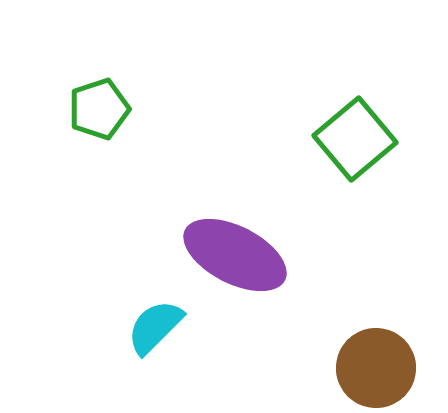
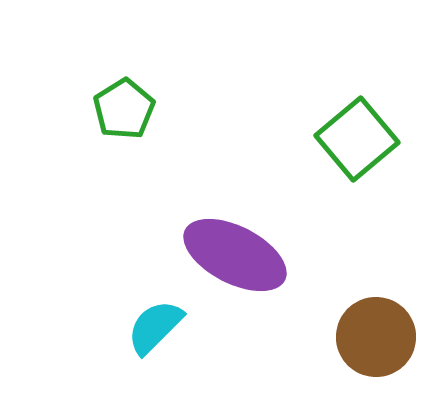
green pentagon: moved 25 px right; rotated 14 degrees counterclockwise
green square: moved 2 px right
brown circle: moved 31 px up
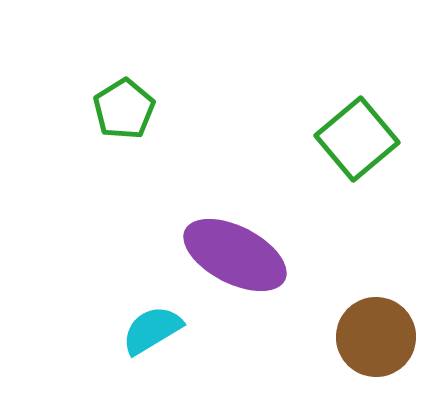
cyan semicircle: moved 3 px left, 3 px down; rotated 14 degrees clockwise
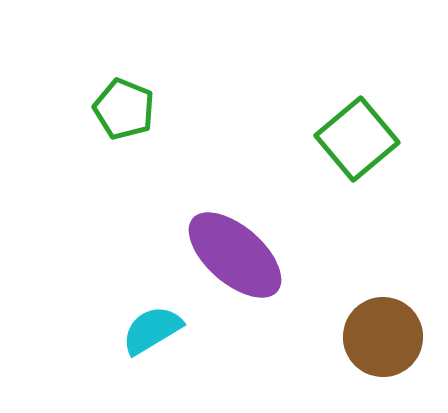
green pentagon: rotated 18 degrees counterclockwise
purple ellipse: rotated 14 degrees clockwise
brown circle: moved 7 px right
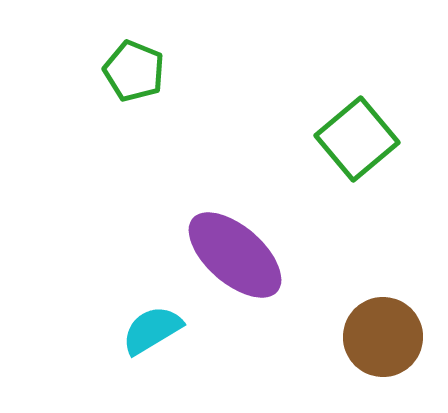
green pentagon: moved 10 px right, 38 px up
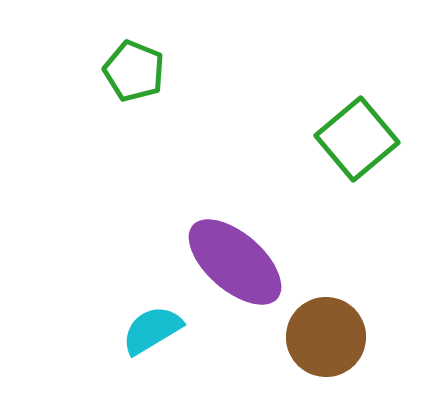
purple ellipse: moved 7 px down
brown circle: moved 57 px left
